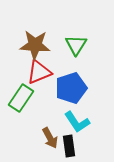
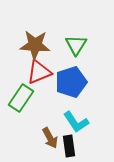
blue pentagon: moved 6 px up
cyan L-shape: moved 1 px left
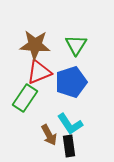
green rectangle: moved 4 px right
cyan L-shape: moved 6 px left, 2 px down
brown arrow: moved 1 px left, 3 px up
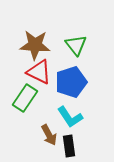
green triangle: rotated 10 degrees counterclockwise
red triangle: rotated 48 degrees clockwise
cyan L-shape: moved 7 px up
